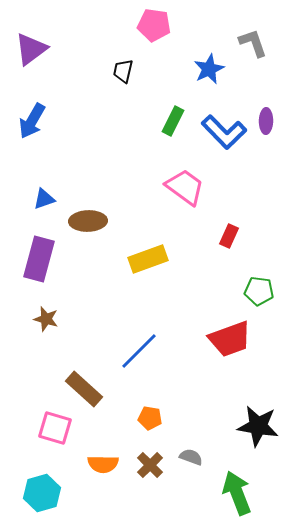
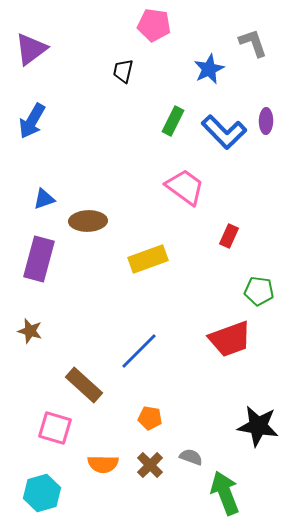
brown star: moved 16 px left, 12 px down
brown rectangle: moved 4 px up
green arrow: moved 12 px left
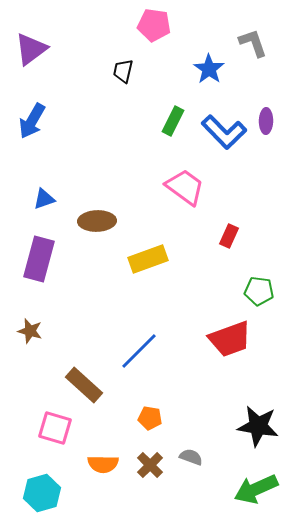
blue star: rotated 12 degrees counterclockwise
brown ellipse: moved 9 px right
green arrow: moved 31 px right, 4 px up; rotated 93 degrees counterclockwise
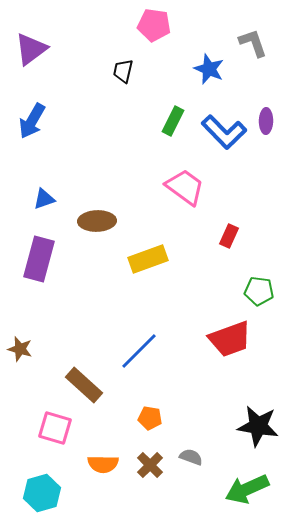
blue star: rotated 12 degrees counterclockwise
brown star: moved 10 px left, 18 px down
green arrow: moved 9 px left
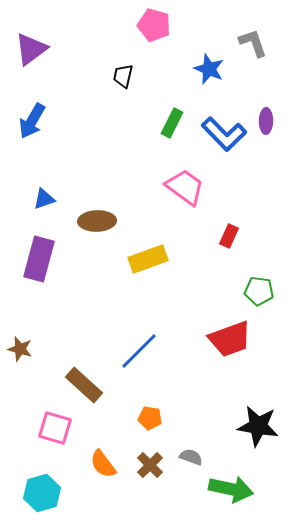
pink pentagon: rotated 8 degrees clockwise
black trapezoid: moved 5 px down
green rectangle: moved 1 px left, 2 px down
blue L-shape: moved 2 px down
orange semicircle: rotated 52 degrees clockwise
green arrow: moved 16 px left; rotated 144 degrees counterclockwise
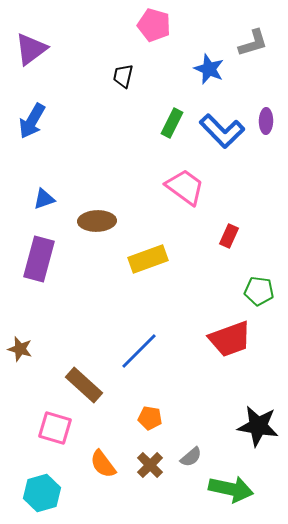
gray L-shape: rotated 92 degrees clockwise
blue L-shape: moved 2 px left, 3 px up
gray semicircle: rotated 120 degrees clockwise
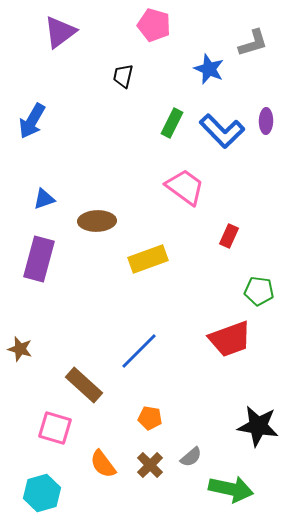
purple triangle: moved 29 px right, 17 px up
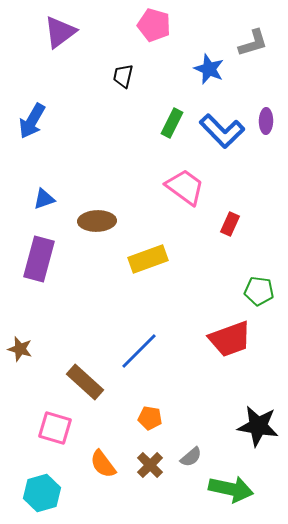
red rectangle: moved 1 px right, 12 px up
brown rectangle: moved 1 px right, 3 px up
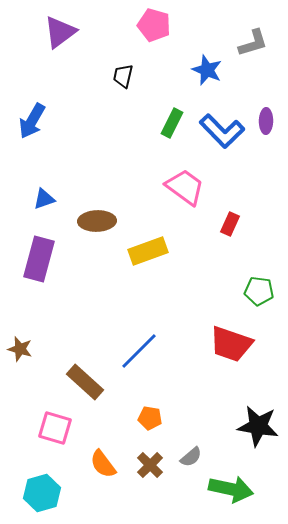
blue star: moved 2 px left, 1 px down
yellow rectangle: moved 8 px up
red trapezoid: moved 1 px right, 5 px down; rotated 39 degrees clockwise
